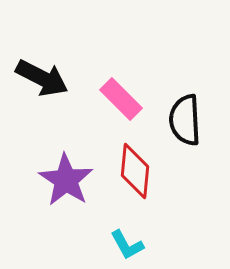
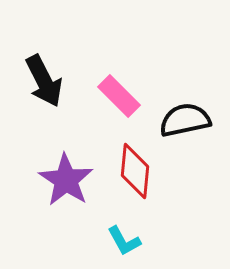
black arrow: moved 2 px right, 3 px down; rotated 36 degrees clockwise
pink rectangle: moved 2 px left, 3 px up
black semicircle: rotated 81 degrees clockwise
cyan L-shape: moved 3 px left, 4 px up
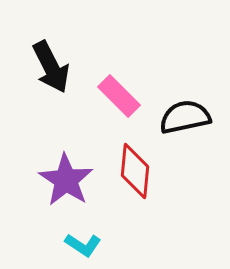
black arrow: moved 7 px right, 14 px up
black semicircle: moved 3 px up
cyan L-shape: moved 41 px left, 4 px down; rotated 27 degrees counterclockwise
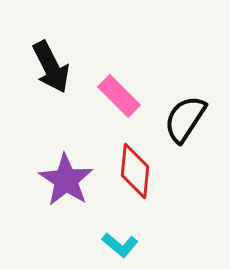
black semicircle: moved 2 px down; rotated 45 degrees counterclockwise
cyan L-shape: moved 37 px right; rotated 6 degrees clockwise
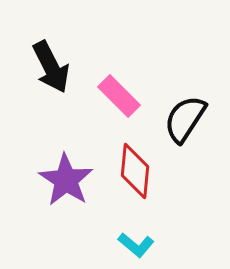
cyan L-shape: moved 16 px right
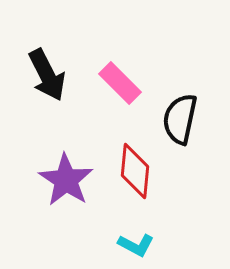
black arrow: moved 4 px left, 8 px down
pink rectangle: moved 1 px right, 13 px up
black semicircle: moved 5 px left; rotated 21 degrees counterclockwise
cyan L-shape: rotated 12 degrees counterclockwise
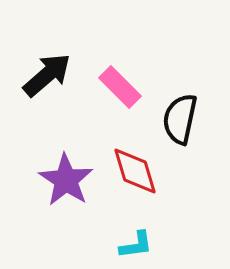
black arrow: rotated 104 degrees counterclockwise
pink rectangle: moved 4 px down
red diamond: rotated 22 degrees counterclockwise
cyan L-shape: rotated 36 degrees counterclockwise
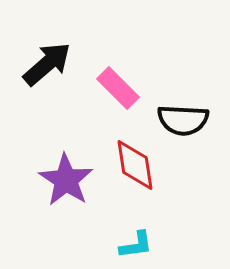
black arrow: moved 11 px up
pink rectangle: moved 2 px left, 1 px down
black semicircle: moved 3 px right, 1 px down; rotated 99 degrees counterclockwise
red diamond: moved 6 px up; rotated 8 degrees clockwise
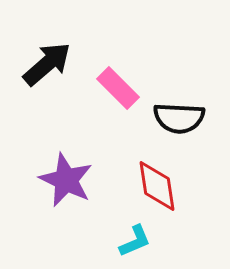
black semicircle: moved 4 px left, 2 px up
red diamond: moved 22 px right, 21 px down
purple star: rotated 8 degrees counterclockwise
cyan L-shape: moved 1 px left, 4 px up; rotated 15 degrees counterclockwise
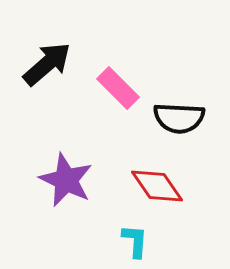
red diamond: rotated 26 degrees counterclockwise
cyan L-shape: rotated 63 degrees counterclockwise
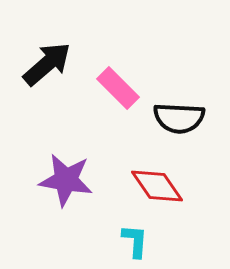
purple star: rotated 16 degrees counterclockwise
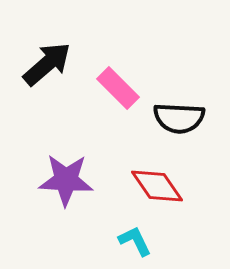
purple star: rotated 6 degrees counterclockwise
cyan L-shape: rotated 30 degrees counterclockwise
